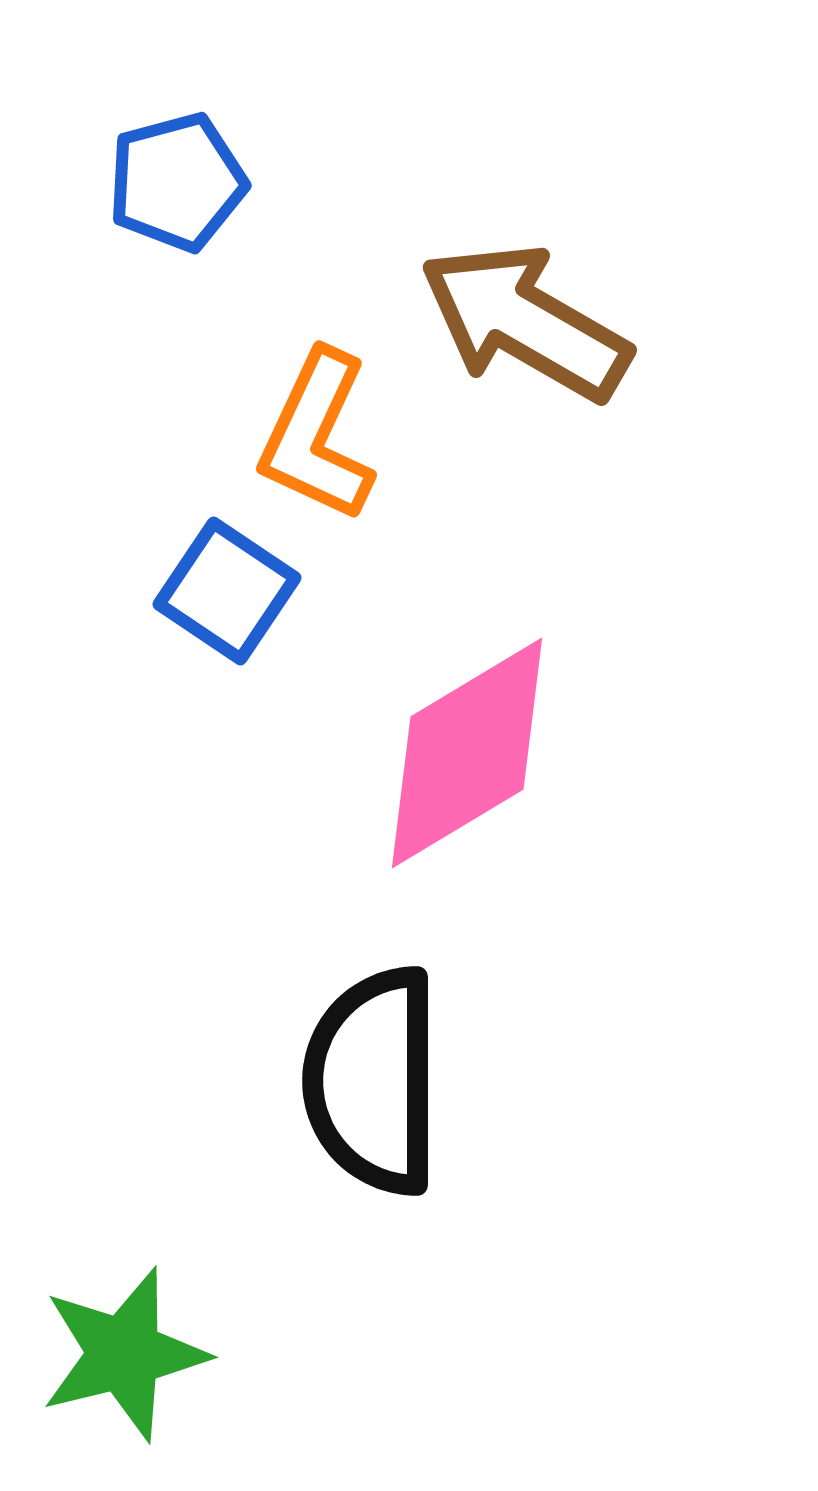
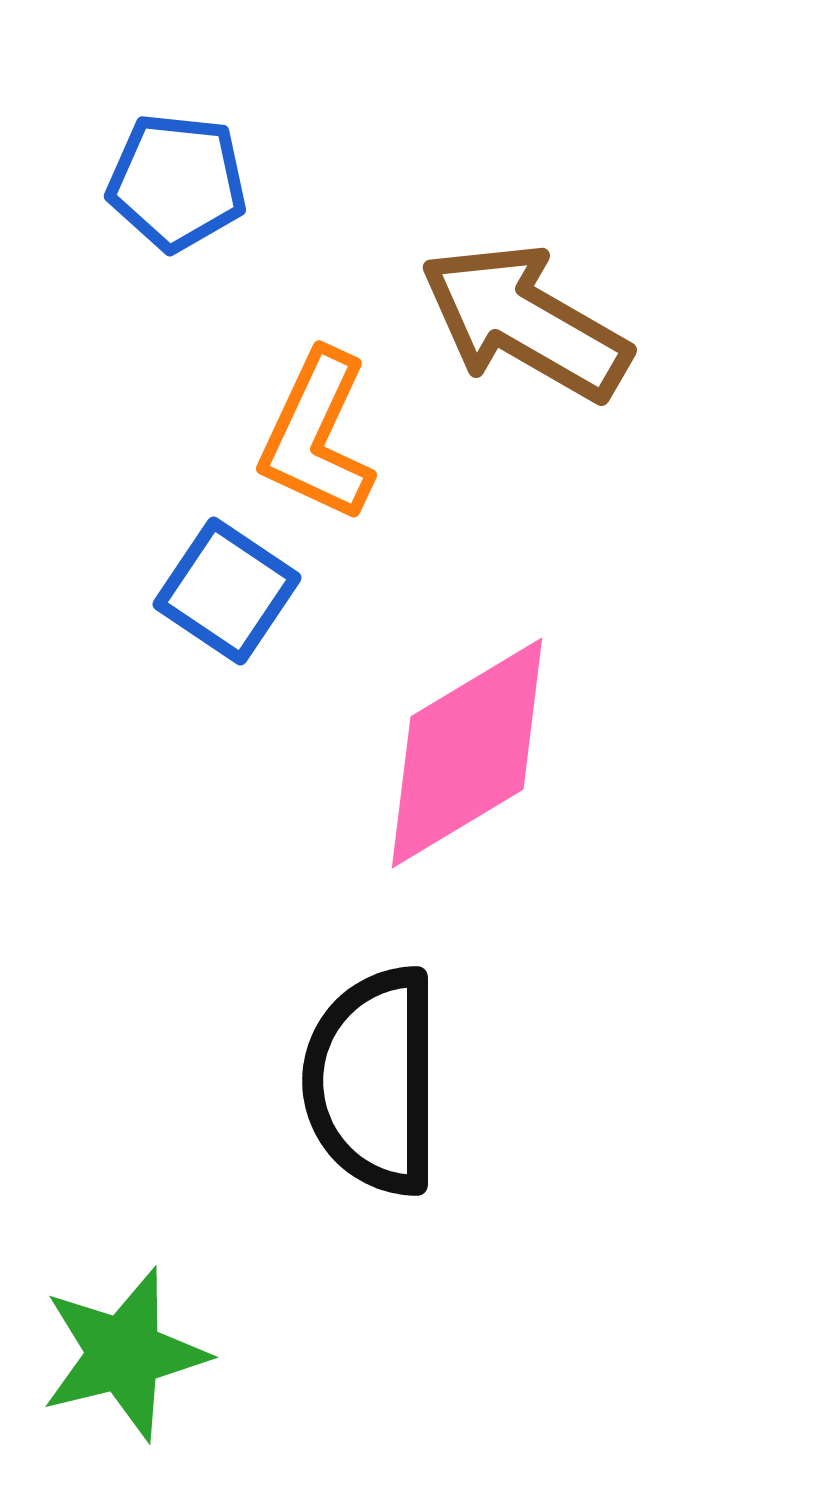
blue pentagon: rotated 21 degrees clockwise
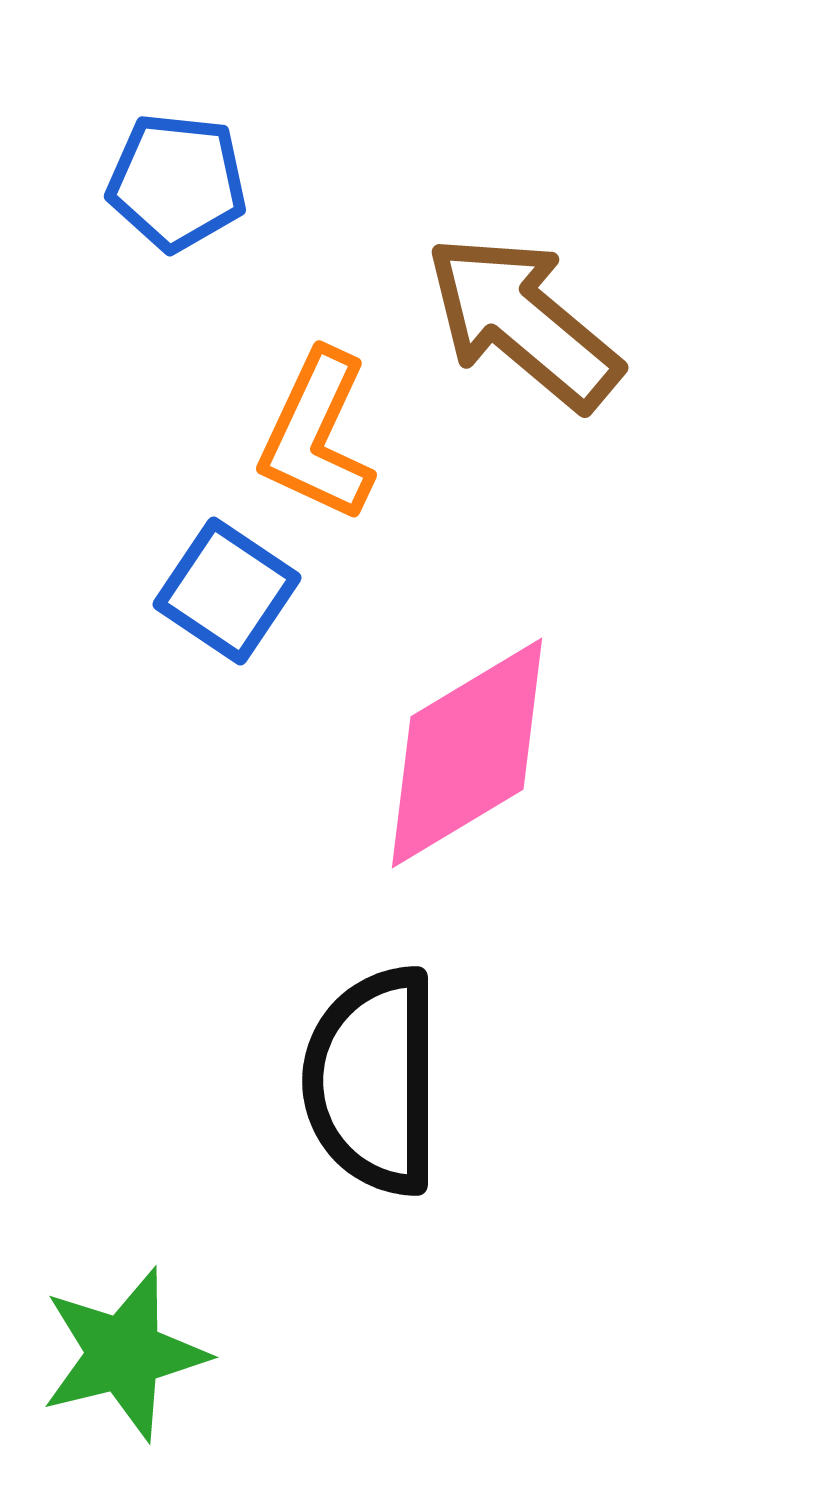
brown arrow: moved 2 px left; rotated 10 degrees clockwise
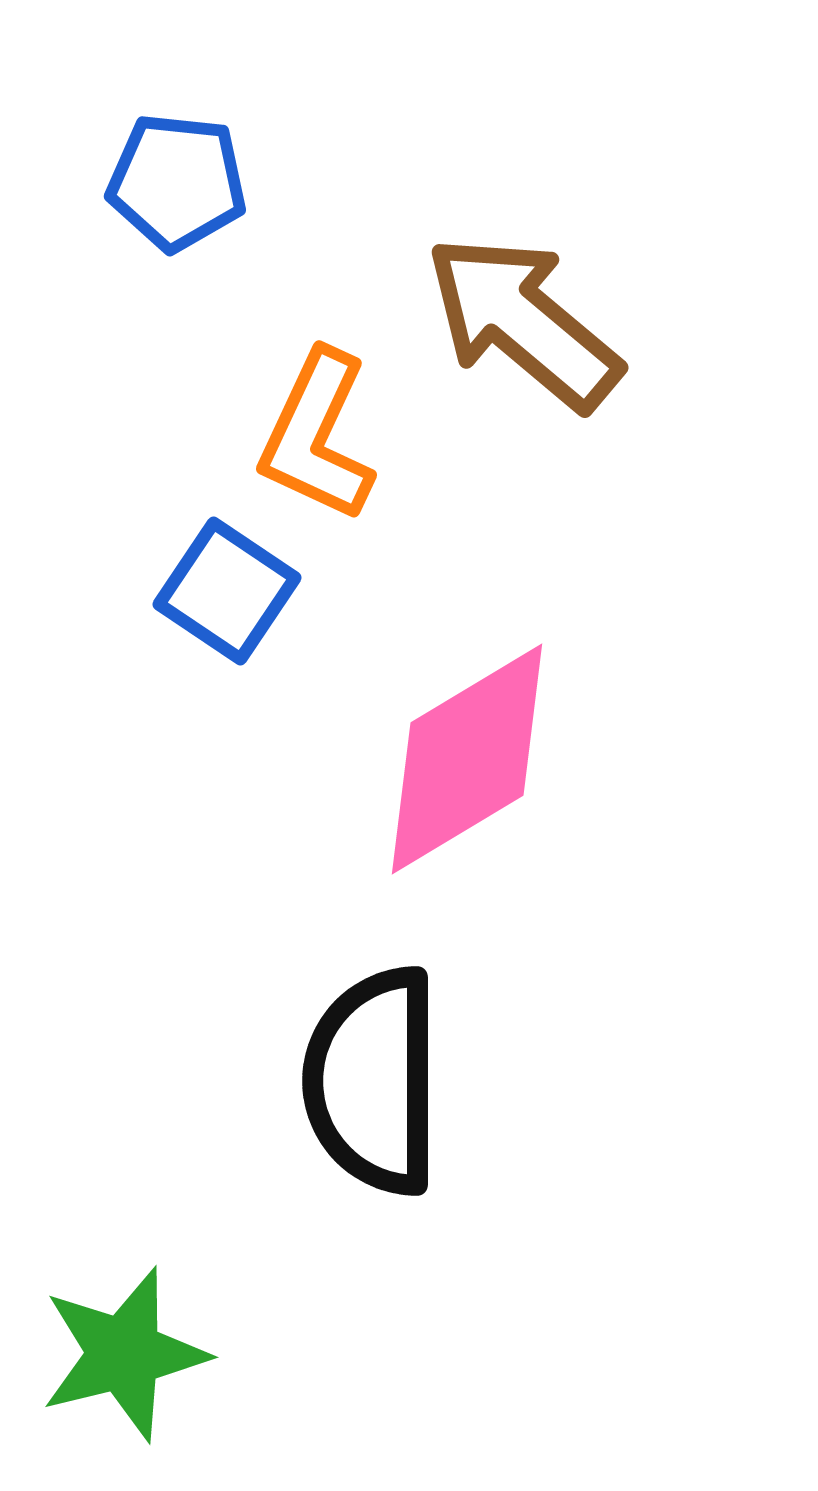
pink diamond: moved 6 px down
